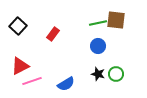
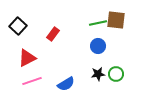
red triangle: moved 7 px right, 8 px up
black star: rotated 24 degrees counterclockwise
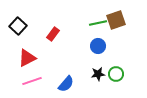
brown square: rotated 24 degrees counterclockwise
blue semicircle: rotated 18 degrees counterclockwise
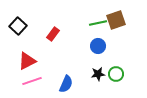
red triangle: moved 3 px down
blue semicircle: rotated 18 degrees counterclockwise
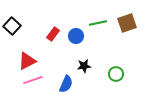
brown square: moved 11 px right, 3 px down
black square: moved 6 px left
blue circle: moved 22 px left, 10 px up
black star: moved 14 px left, 8 px up
pink line: moved 1 px right, 1 px up
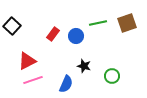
black star: rotated 24 degrees clockwise
green circle: moved 4 px left, 2 px down
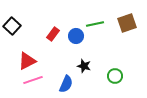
green line: moved 3 px left, 1 px down
green circle: moved 3 px right
